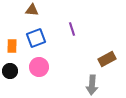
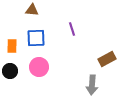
blue square: rotated 18 degrees clockwise
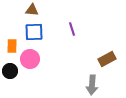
blue square: moved 2 px left, 6 px up
pink circle: moved 9 px left, 8 px up
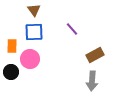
brown triangle: moved 2 px right; rotated 48 degrees clockwise
purple line: rotated 24 degrees counterclockwise
brown rectangle: moved 12 px left, 4 px up
black circle: moved 1 px right, 1 px down
gray arrow: moved 4 px up
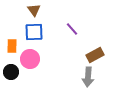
gray arrow: moved 4 px left, 4 px up
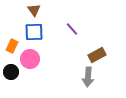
orange rectangle: rotated 24 degrees clockwise
brown rectangle: moved 2 px right
